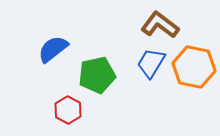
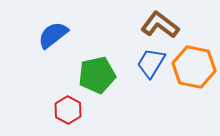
blue semicircle: moved 14 px up
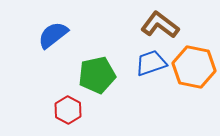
blue trapezoid: rotated 40 degrees clockwise
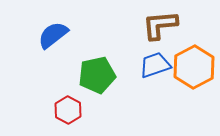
brown L-shape: rotated 42 degrees counterclockwise
blue trapezoid: moved 4 px right, 2 px down
orange hexagon: rotated 21 degrees clockwise
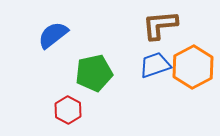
orange hexagon: moved 1 px left
green pentagon: moved 3 px left, 2 px up
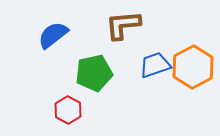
brown L-shape: moved 37 px left
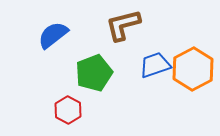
brown L-shape: rotated 9 degrees counterclockwise
orange hexagon: moved 2 px down
green pentagon: rotated 9 degrees counterclockwise
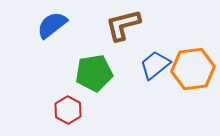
blue semicircle: moved 1 px left, 10 px up
blue trapezoid: rotated 20 degrees counterclockwise
orange hexagon: rotated 21 degrees clockwise
green pentagon: rotated 12 degrees clockwise
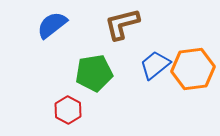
brown L-shape: moved 1 px left, 1 px up
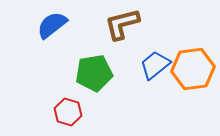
red hexagon: moved 2 px down; rotated 12 degrees counterclockwise
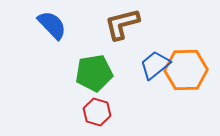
blue semicircle: rotated 84 degrees clockwise
orange hexagon: moved 7 px left, 1 px down; rotated 6 degrees clockwise
red hexagon: moved 29 px right
